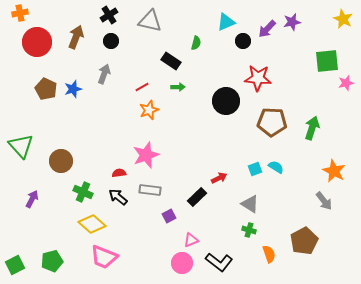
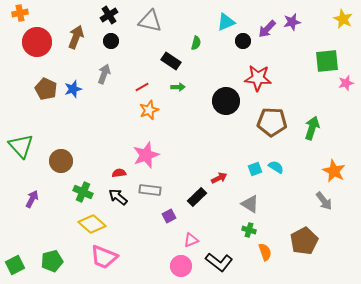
orange semicircle at (269, 254): moved 4 px left, 2 px up
pink circle at (182, 263): moved 1 px left, 3 px down
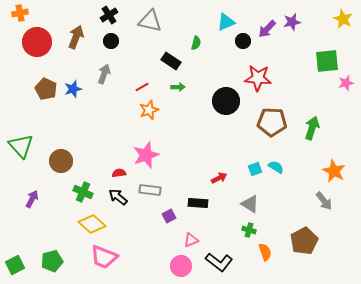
black rectangle at (197, 197): moved 1 px right, 6 px down; rotated 48 degrees clockwise
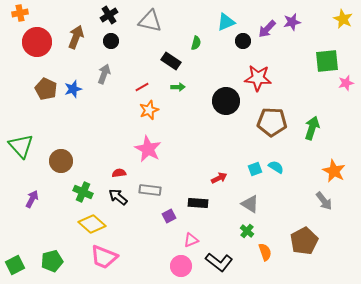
pink star at (146, 155): moved 2 px right, 6 px up; rotated 24 degrees counterclockwise
green cross at (249, 230): moved 2 px left, 1 px down; rotated 24 degrees clockwise
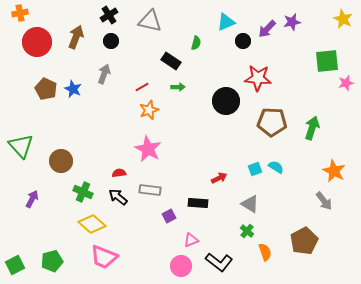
blue star at (73, 89): rotated 30 degrees counterclockwise
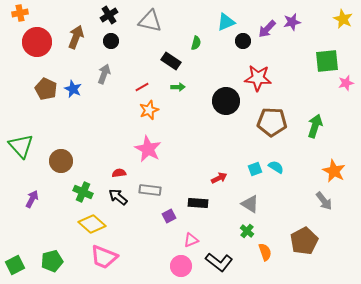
green arrow at (312, 128): moved 3 px right, 2 px up
